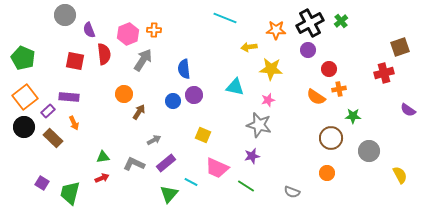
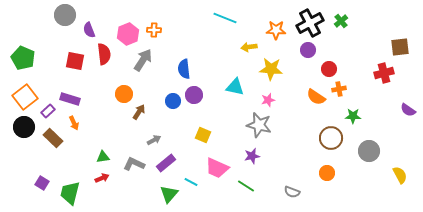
brown square at (400, 47): rotated 12 degrees clockwise
purple rectangle at (69, 97): moved 1 px right, 2 px down; rotated 12 degrees clockwise
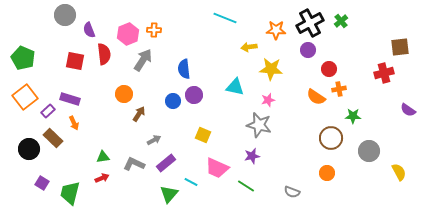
brown arrow at (139, 112): moved 2 px down
black circle at (24, 127): moved 5 px right, 22 px down
yellow semicircle at (400, 175): moved 1 px left, 3 px up
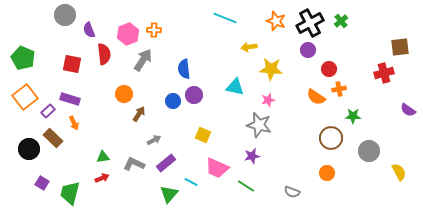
orange star at (276, 30): moved 9 px up; rotated 18 degrees clockwise
red square at (75, 61): moved 3 px left, 3 px down
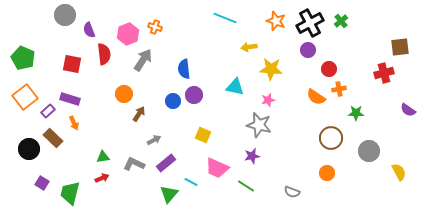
orange cross at (154, 30): moved 1 px right, 3 px up; rotated 16 degrees clockwise
green star at (353, 116): moved 3 px right, 3 px up
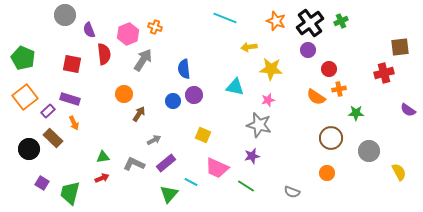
green cross at (341, 21): rotated 16 degrees clockwise
black cross at (310, 23): rotated 8 degrees counterclockwise
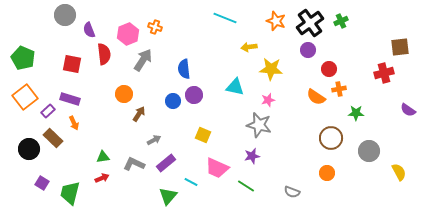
green triangle at (169, 194): moved 1 px left, 2 px down
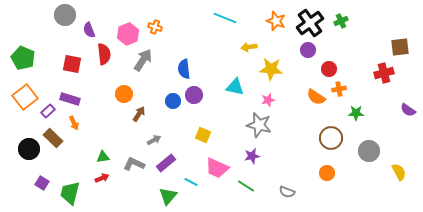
gray semicircle at (292, 192): moved 5 px left
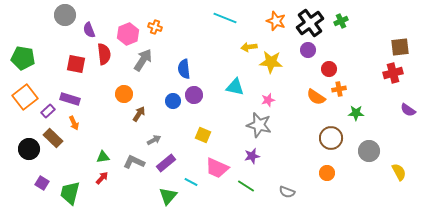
green pentagon at (23, 58): rotated 15 degrees counterclockwise
red square at (72, 64): moved 4 px right
yellow star at (271, 69): moved 7 px up
red cross at (384, 73): moved 9 px right
gray L-shape at (134, 164): moved 2 px up
red arrow at (102, 178): rotated 24 degrees counterclockwise
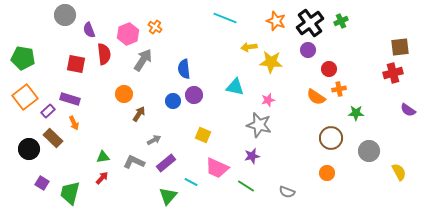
orange cross at (155, 27): rotated 16 degrees clockwise
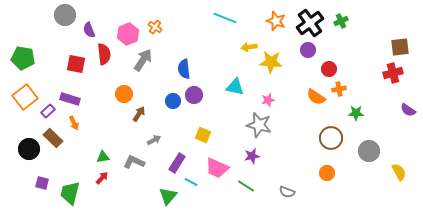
purple rectangle at (166, 163): moved 11 px right; rotated 18 degrees counterclockwise
purple square at (42, 183): rotated 16 degrees counterclockwise
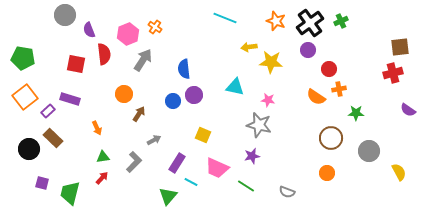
pink star at (268, 100): rotated 24 degrees clockwise
orange arrow at (74, 123): moved 23 px right, 5 px down
gray L-shape at (134, 162): rotated 110 degrees clockwise
